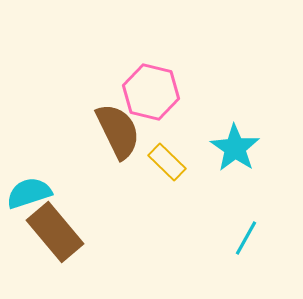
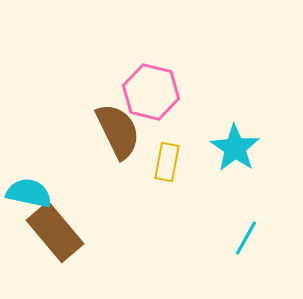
yellow rectangle: rotated 57 degrees clockwise
cyan semicircle: rotated 30 degrees clockwise
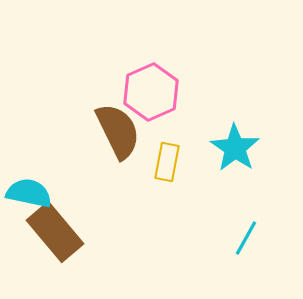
pink hexagon: rotated 22 degrees clockwise
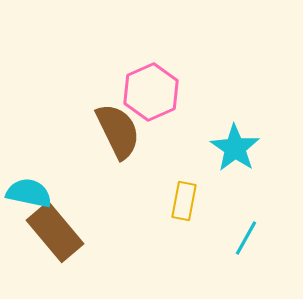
yellow rectangle: moved 17 px right, 39 px down
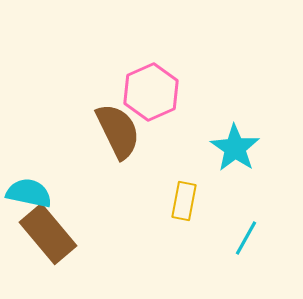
brown rectangle: moved 7 px left, 2 px down
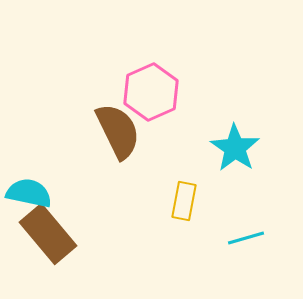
cyan line: rotated 45 degrees clockwise
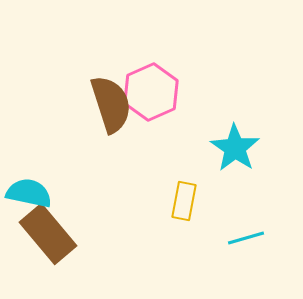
brown semicircle: moved 7 px left, 27 px up; rotated 8 degrees clockwise
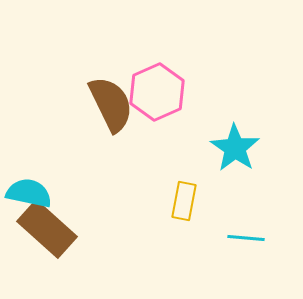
pink hexagon: moved 6 px right
brown semicircle: rotated 8 degrees counterclockwise
brown rectangle: moved 1 px left, 5 px up; rotated 8 degrees counterclockwise
cyan line: rotated 21 degrees clockwise
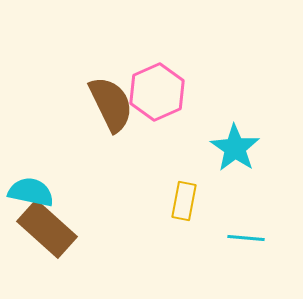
cyan semicircle: moved 2 px right, 1 px up
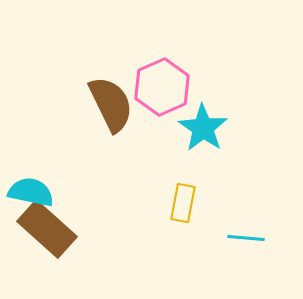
pink hexagon: moved 5 px right, 5 px up
cyan star: moved 32 px left, 20 px up
yellow rectangle: moved 1 px left, 2 px down
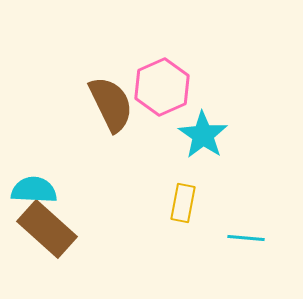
cyan star: moved 7 px down
cyan semicircle: moved 3 px right, 2 px up; rotated 9 degrees counterclockwise
